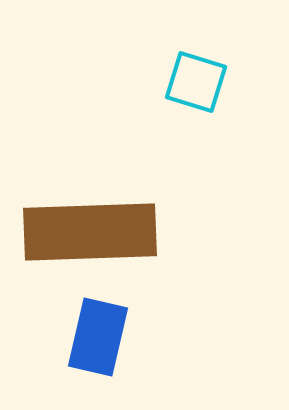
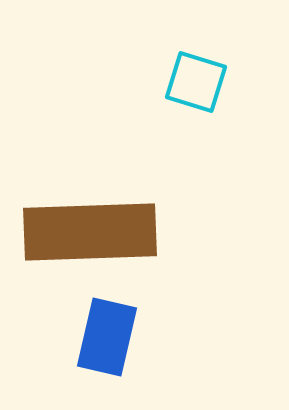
blue rectangle: moved 9 px right
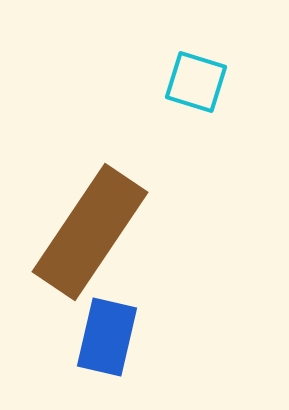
brown rectangle: rotated 54 degrees counterclockwise
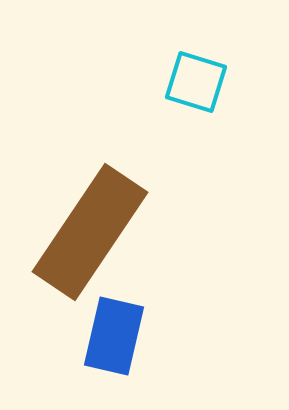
blue rectangle: moved 7 px right, 1 px up
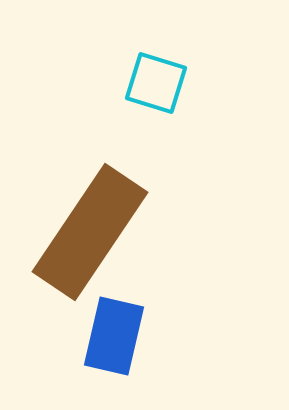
cyan square: moved 40 px left, 1 px down
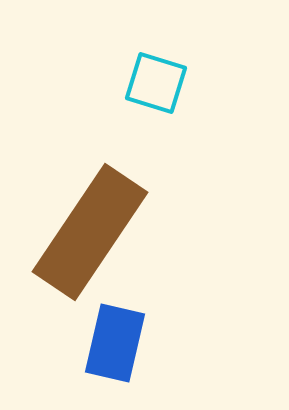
blue rectangle: moved 1 px right, 7 px down
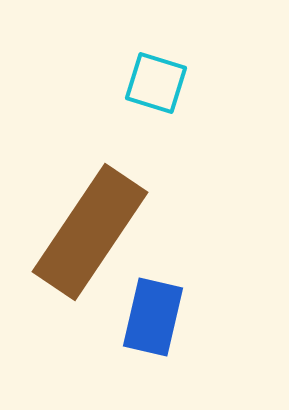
blue rectangle: moved 38 px right, 26 px up
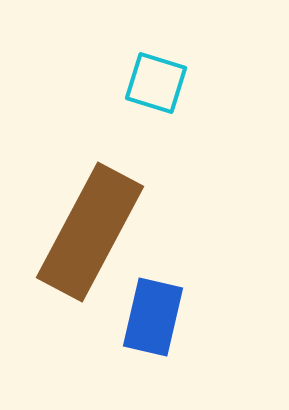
brown rectangle: rotated 6 degrees counterclockwise
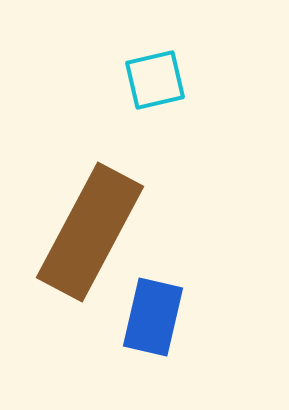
cyan square: moved 1 px left, 3 px up; rotated 30 degrees counterclockwise
